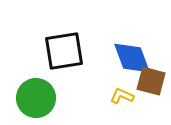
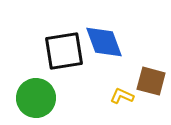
blue diamond: moved 28 px left, 16 px up
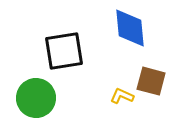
blue diamond: moved 26 px right, 14 px up; rotated 15 degrees clockwise
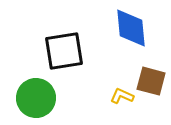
blue diamond: moved 1 px right
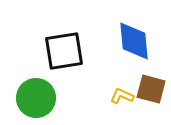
blue diamond: moved 3 px right, 13 px down
brown square: moved 8 px down
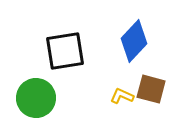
blue diamond: rotated 48 degrees clockwise
black square: moved 1 px right
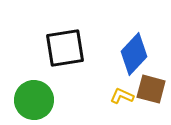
blue diamond: moved 13 px down
black square: moved 3 px up
green circle: moved 2 px left, 2 px down
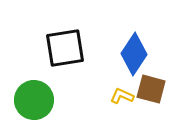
blue diamond: rotated 9 degrees counterclockwise
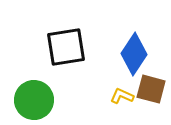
black square: moved 1 px right, 1 px up
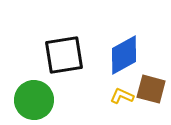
black square: moved 2 px left, 8 px down
blue diamond: moved 10 px left, 1 px down; rotated 27 degrees clockwise
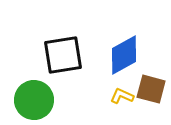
black square: moved 1 px left
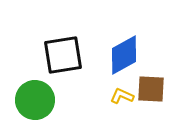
brown square: rotated 12 degrees counterclockwise
green circle: moved 1 px right
